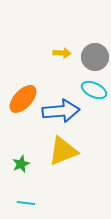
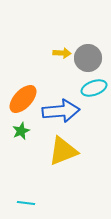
gray circle: moved 7 px left, 1 px down
cyan ellipse: moved 2 px up; rotated 45 degrees counterclockwise
green star: moved 33 px up
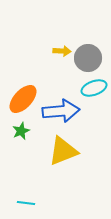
yellow arrow: moved 2 px up
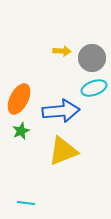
gray circle: moved 4 px right
orange ellipse: moved 4 px left; rotated 16 degrees counterclockwise
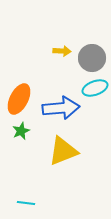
cyan ellipse: moved 1 px right
blue arrow: moved 3 px up
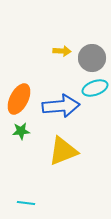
blue arrow: moved 2 px up
green star: rotated 18 degrees clockwise
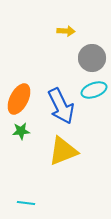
yellow arrow: moved 4 px right, 20 px up
cyan ellipse: moved 1 px left, 2 px down
blue arrow: rotated 69 degrees clockwise
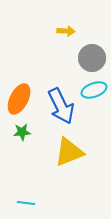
green star: moved 1 px right, 1 px down
yellow triangle: moved 6 px right, 1 px down
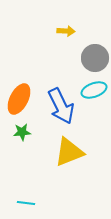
gray circle: moved 3 px right
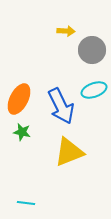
gray circle: moved 3 px left, 8 px up
green star: rotated 18 degrees clockwise
